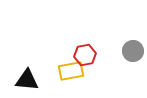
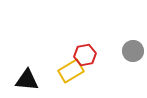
yellow rectangle: rotated 20 degrees counterclockwise
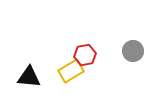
black triangle: moved 2 px right, 3 px up
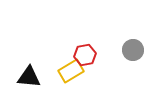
gray circle: moved 1 px up
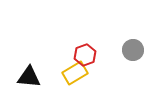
red hexagon: rotated 10 degrees counterclockwise
yellow rectangle: moved 4 px right, 2 px down
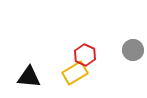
red hexagon: rotated 15 degrees counterclockwise
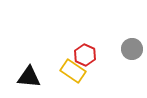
gray circle: moved 1 px left, 1 px up
yellow rectangle: moved 2 px left, 2 px up; rotated 65 degrees clockwise
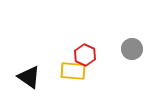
yellow rectangle: rotated 30 degrees counterclockwise
black triangle: rotated 30 degrees clockwise
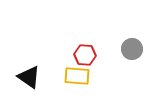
red hexagon: rotated 20 degrees counterclockwise
yellow rectangle: moved 4 px right, 5 px down
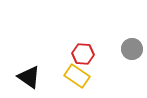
red hexagon: moved 2 px left, 1 px up
yellow rectangle: rotated 30 degrees clockwise
